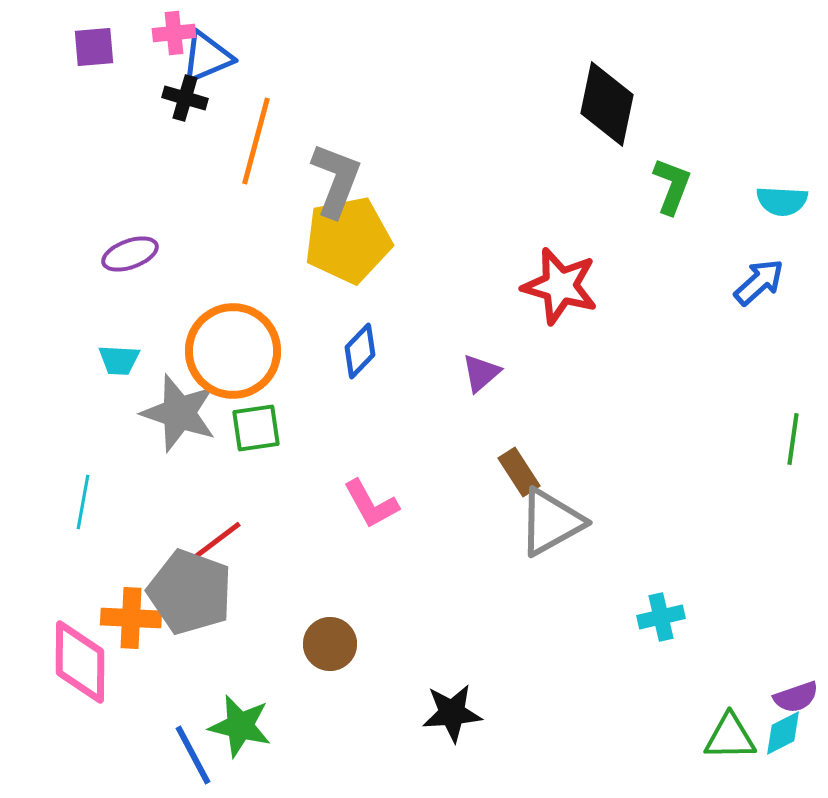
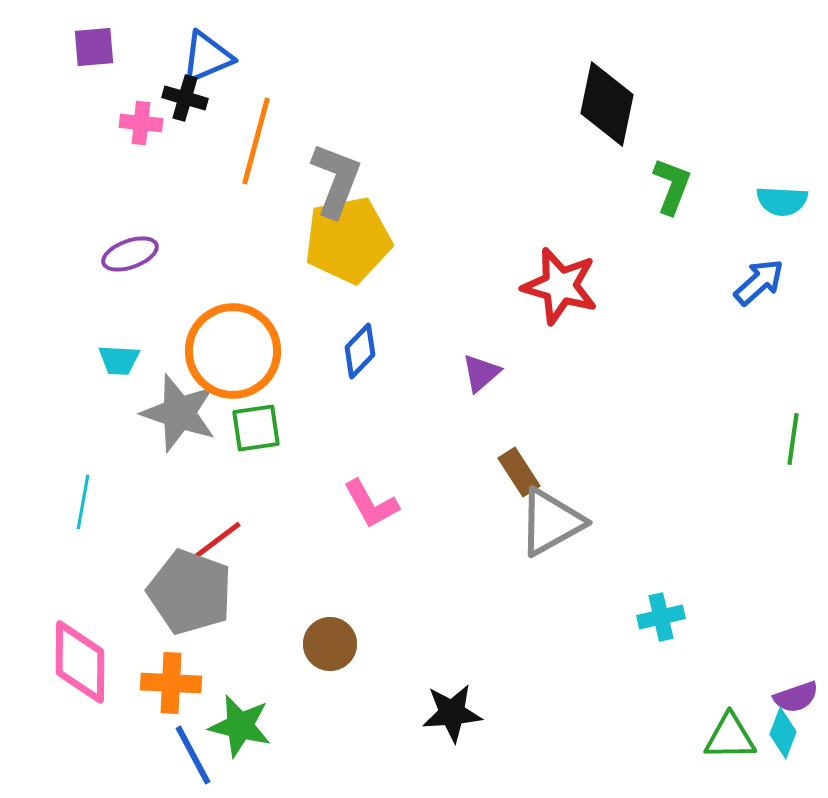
pink cross: moved 33 px left, 90 px down; rotated 12 degrees clockwise
orange cross: moved 40 px right, 65 px down
cyan diamond: rotated 42 degrees counterclockwise
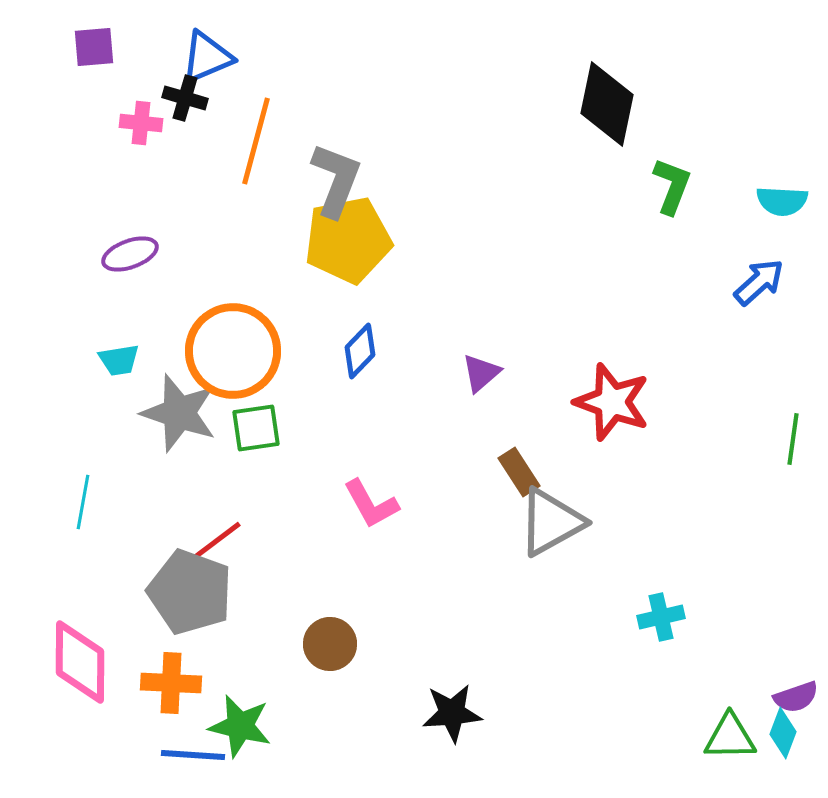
red star: moved 52 px right, 116 px down; rotated 4 degrees clockwise
cyan trapezoid: rotated 12 degrees counterclockwise
blue line: rotated 58 degrees counterclockwise
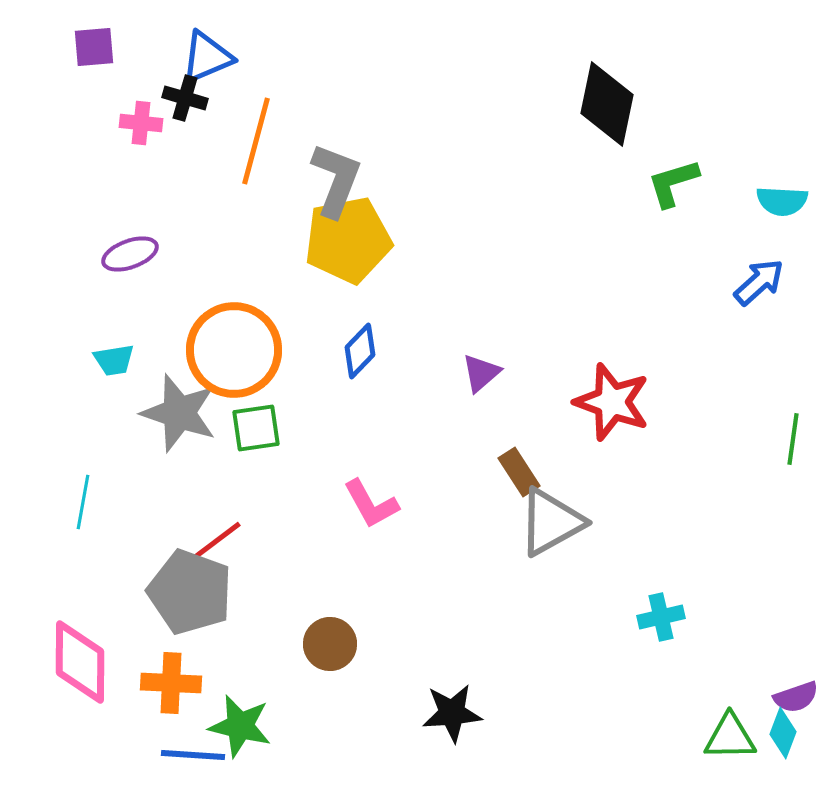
green L-shape: moved 1 px right, 3 px up; rotated 128 degrees counterclockwise
orange circle: moved 1 px right, 1 px up
cyan trapezoid: moved 5 px left
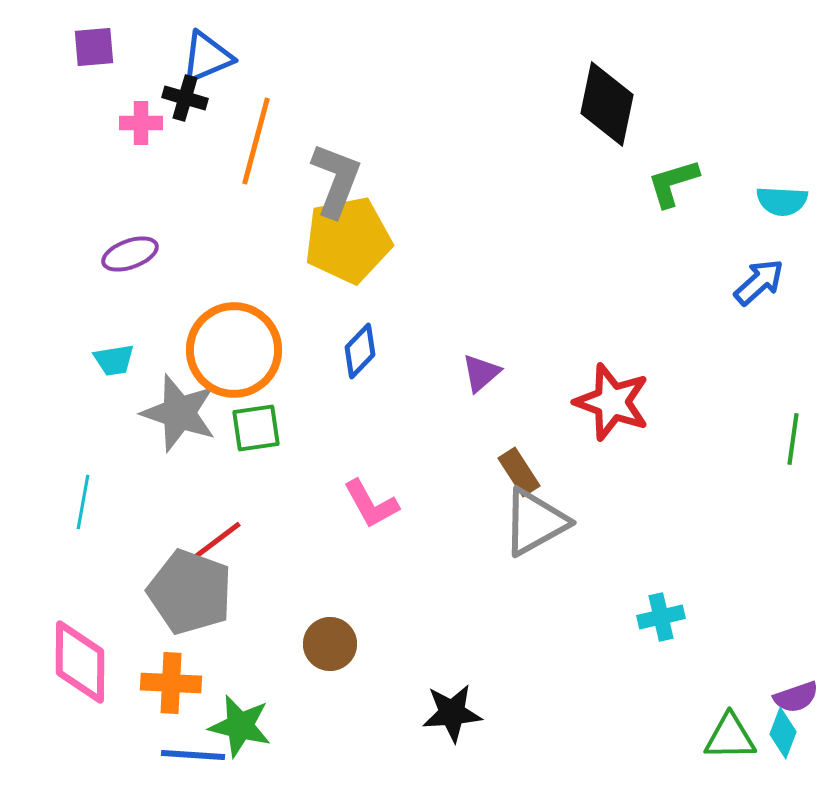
pink cross: rotated 6 degrees counterclockwise
gray triangle: moved 16 px left
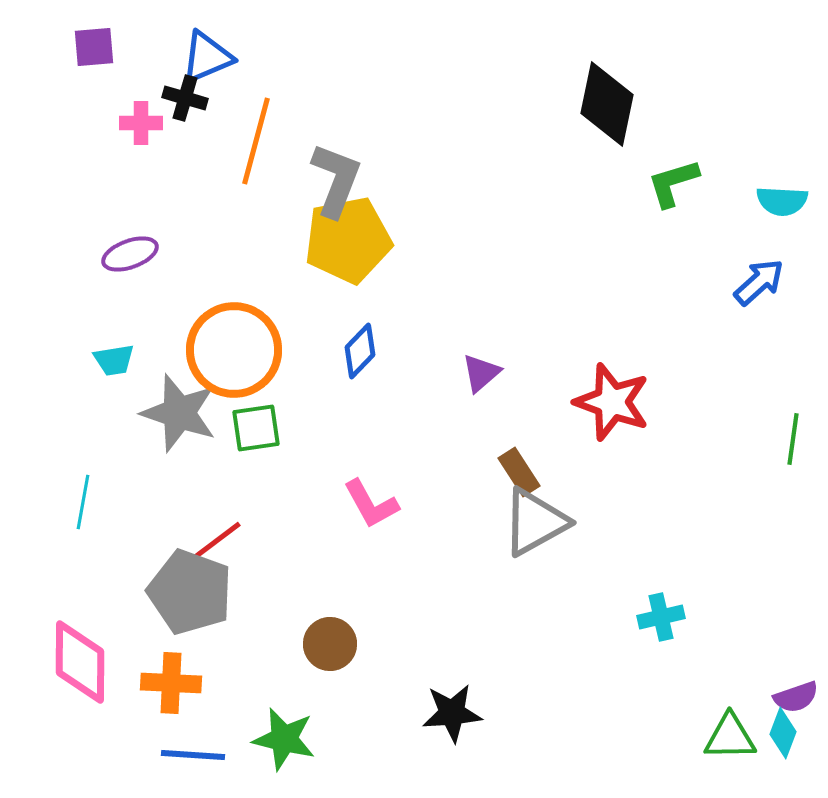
green star: moved 44 px right, 13 px down
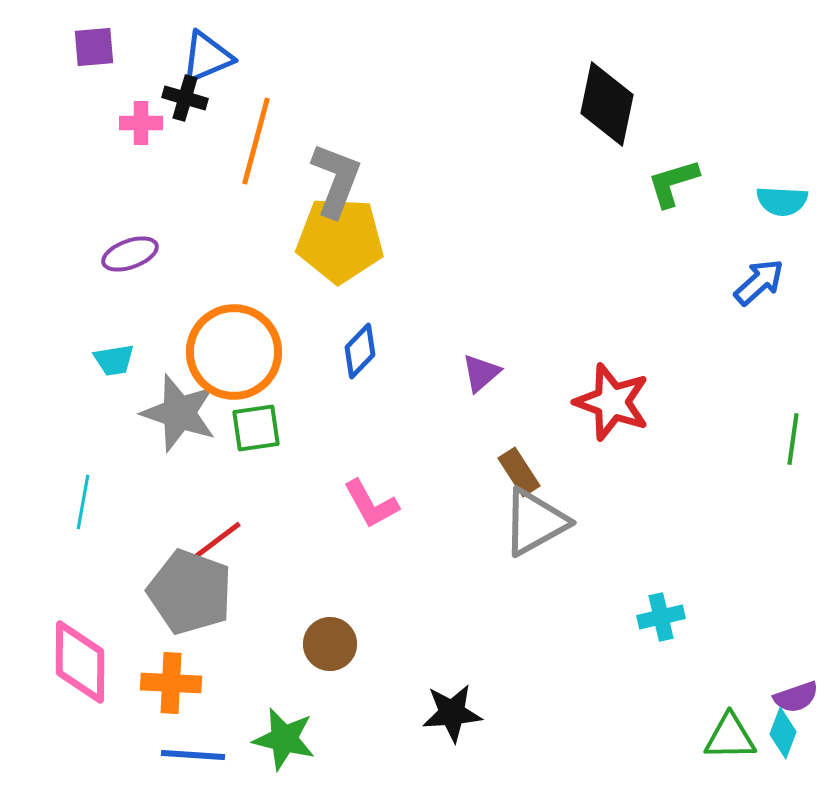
yellow pentagon: moved 8 px left; rotated 14 degrees clockwise
orange circle: moved 2 px down
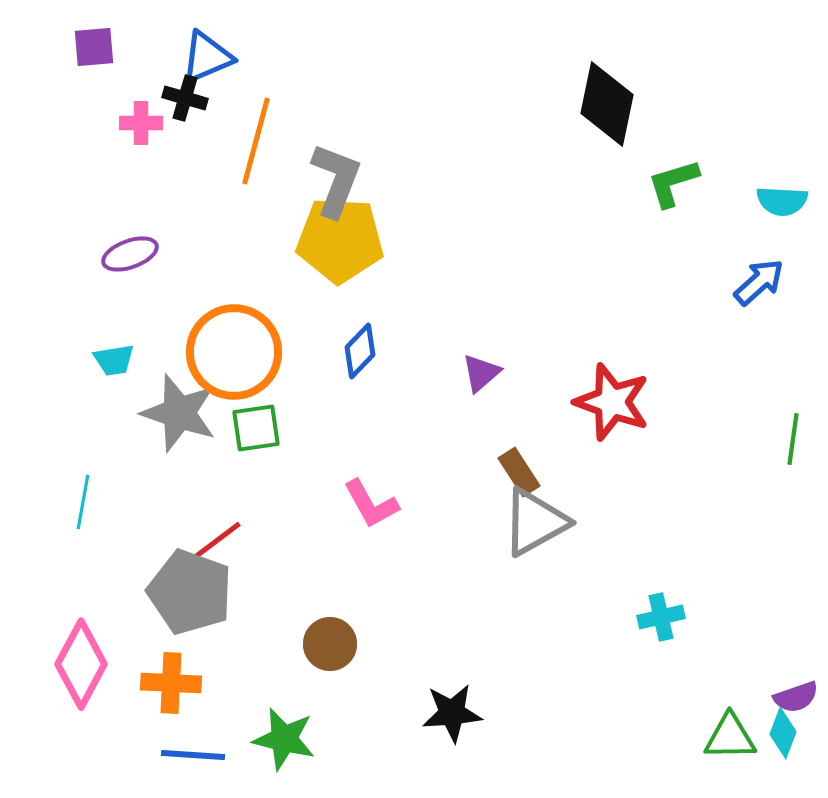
pink diamond: moved 1 px right, 2 px down; rotated 28 degrees clockwise
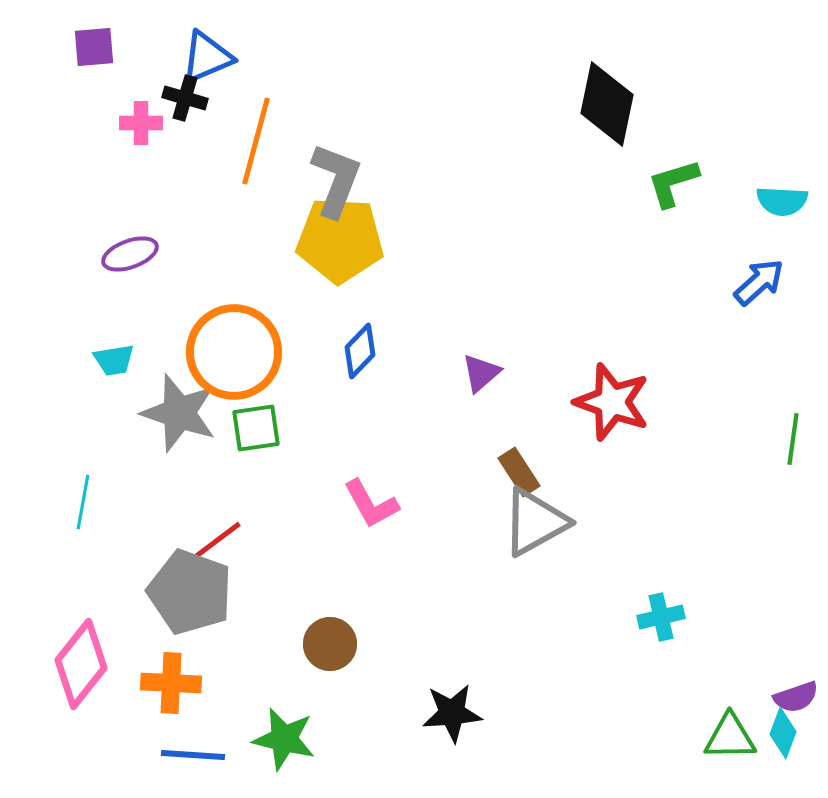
pink diamond: rotated 10 degrees clockwise
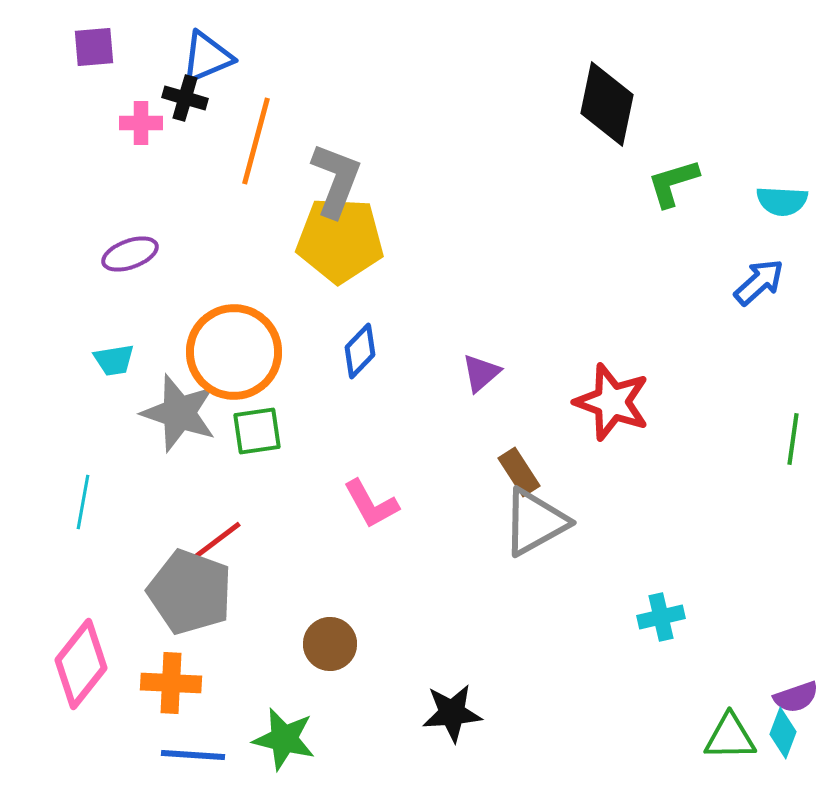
green square: moved 1 px right, 3 px down
